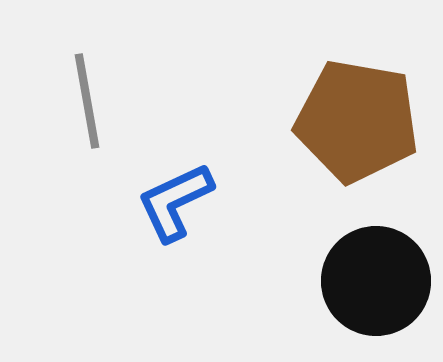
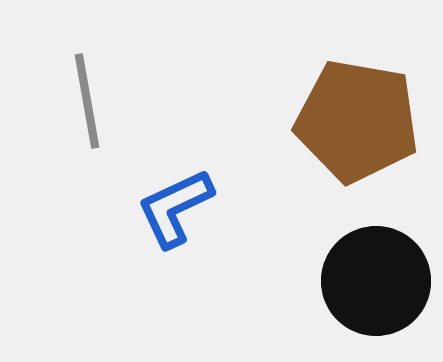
blue L-shape: moved 6 px down
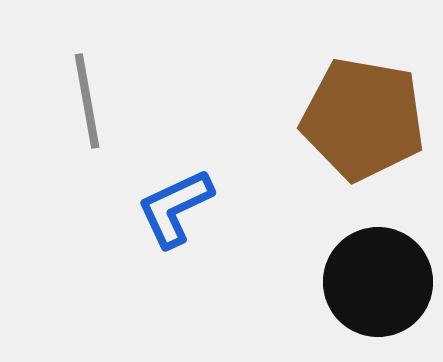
brown pentagon: moved 6 px right, 2 px up
black circle: moved 2 px right, 1 px down
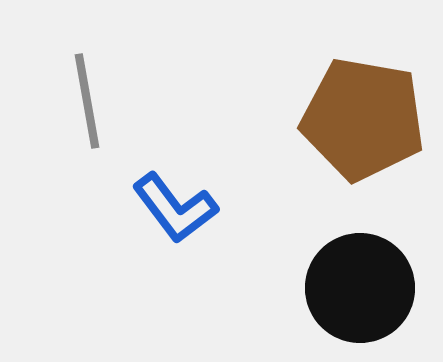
blue L-shape: rotated 102 degrees counterclockwise
black circle: moved 18 px left, 6 px down
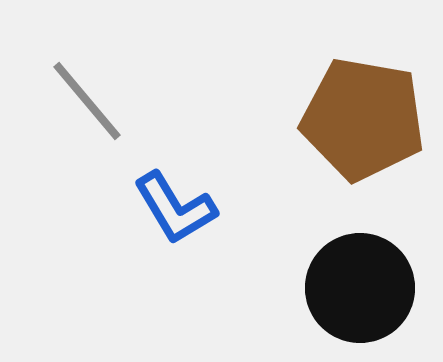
gray line: rotated 30 degrees counterclockwise
blue L-shape: rotated 6 degrees clockwise
